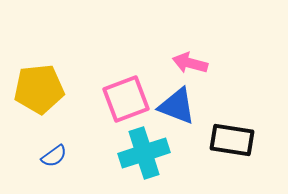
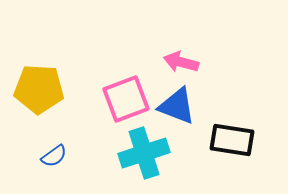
pink arrow: moved 9 px left, 1 px up
yellow pentagon: rotated 9 degrees clockwise
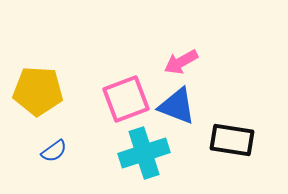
pink arrow: rotated 44 degrees counterclockwise
yellow pentagon: moved 1 px left, 2 px down
blue semicircle: moved 5 px up
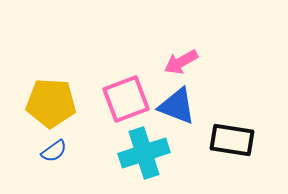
yellow pentagon: moved 13 px right, 12 px down
